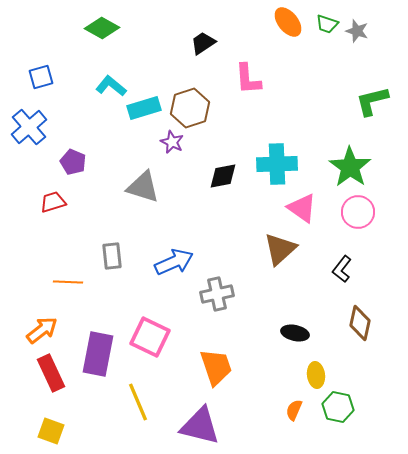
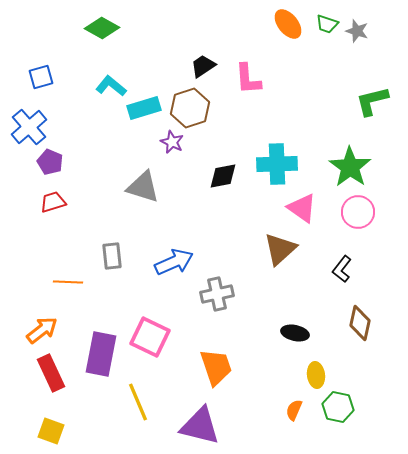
orange ellipse: moved 2 px down
black trapezoid: moved 23 px down
purple pentagon: moved 23 px left
purple rectangle: moved 3 px right
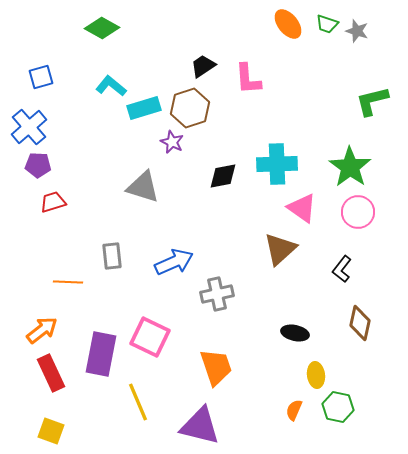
purple pentagon: moved 12 px left, 3 px down; rotated 20 degrees counterclockwise
